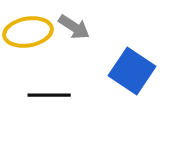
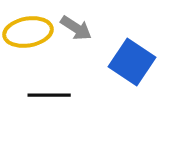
gray arrow: moved 2 px right, 1 px down
blue square: moved 9 px up
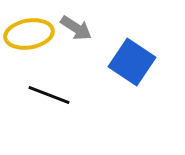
yellow ellipse: moved 1 px right, 2 px down
black line: rotated 21 degrees clockwise
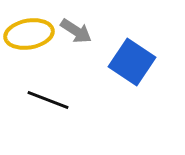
gray arrow: moved 3 px down
black line: moved 1 px left, 5 px down
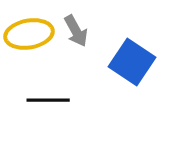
gray arrow: rotated 28 degrees clockwise
black line: rotated 21 degrees counterclockwise
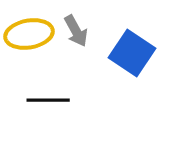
blue square: moved 9 px up
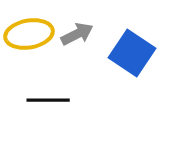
gray arrow: moved 1 px right, 3 px down; rotated 88 degrees counterclockwise
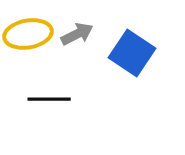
yellow ellipse: moved 1 px left
black line: moved 1 px right, 1 px up
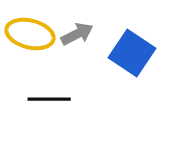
yellow ellipse: moved 2 px right; rotated 24 degrees clockwise
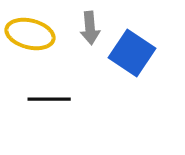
gray arrow: moved 13 px right, 6 px up; rotated 112 degrees clockwise
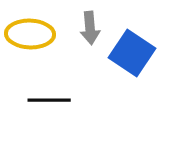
yellow ellipse: rotated 12 degrees counterclockwise
black line: moved 1 px down
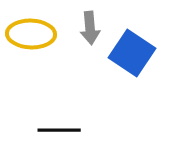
yellow ellipse: moved 1 px right
black line: moved 10 px right, 30 px down
